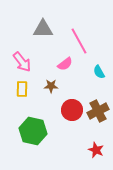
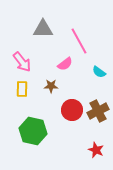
cyan semicircle: rotated 24 degrees counterclockwise
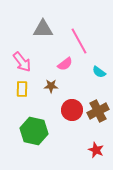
green hexagon: moved 1 px right
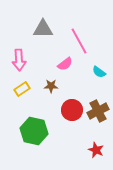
pink arrow: moved 3 px left, 2 px up; rotated 35 degrees clockwise
yellow rectangle: rotated 56 degrees clockwise
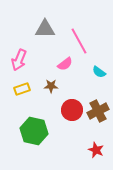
gray triangle: moved 2 px right
pink arrow: rotated 25 degrees clockwise
yellow rectangle: rotated 14 degrees clockwise
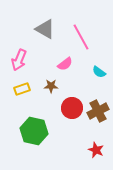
gray triangle: rotated 30 degrees clockwise
pink line: moved 2 px right, 4 px up
red circle: moved 2 px up
